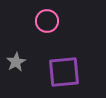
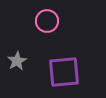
gray star: moved 1 px right, 1 px up
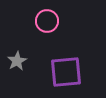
purple square: moved 2 px right
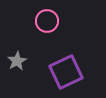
purple square: rotated 20 degrees counterclockwise
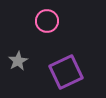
gray star: moved 1 px right
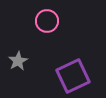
purple square: moved 7 px right, 4 px down
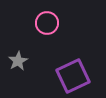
pink circle: moved 2 px down
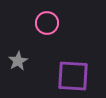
purple square: rotated 28 degrees clockwise
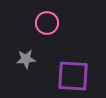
gray star: moved 8 px right, 2 px up; rotated 24 degrees clockwise
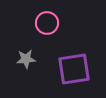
purple square: moved 1 px right, 7 px up; rotated 12 degrees counterclockwise
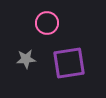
purple square: moved 5 px left, 6 px up
